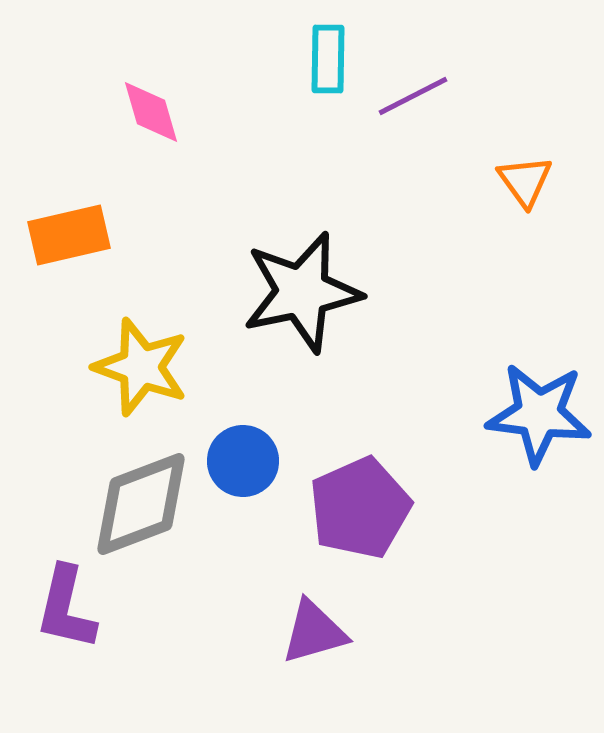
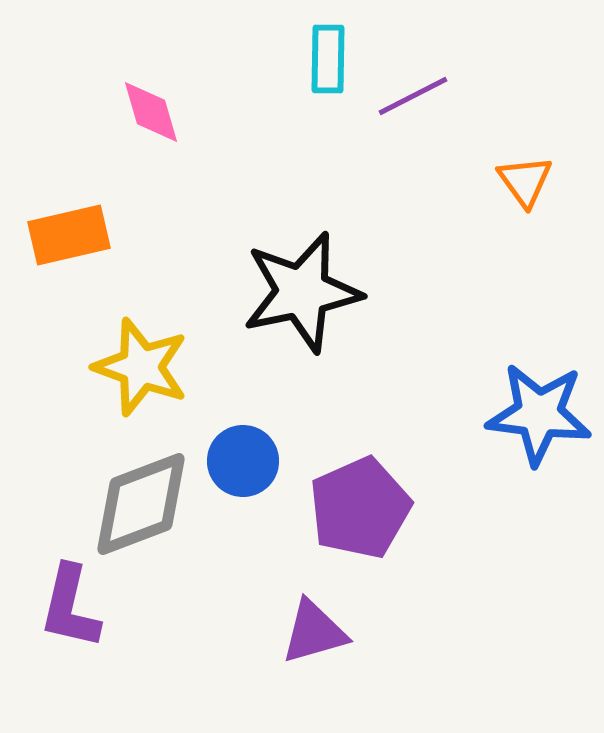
purple L-shape: moved 4 px right, 1 px up
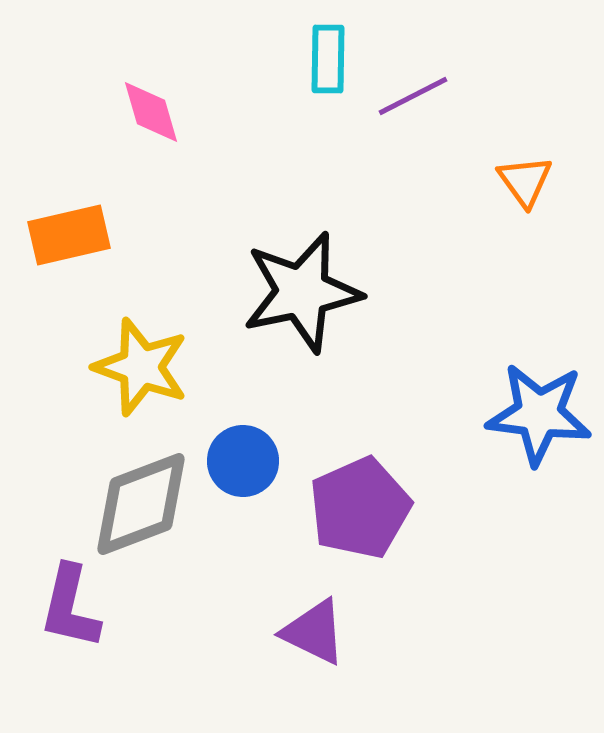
purple triangle: rotated 42 degrees clockwise
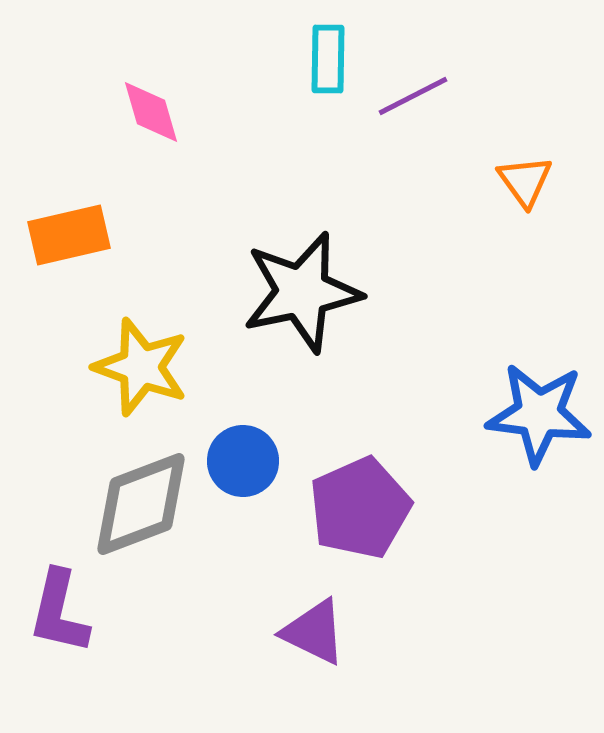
purple L-shape: moved 11 px left, 5 px down
